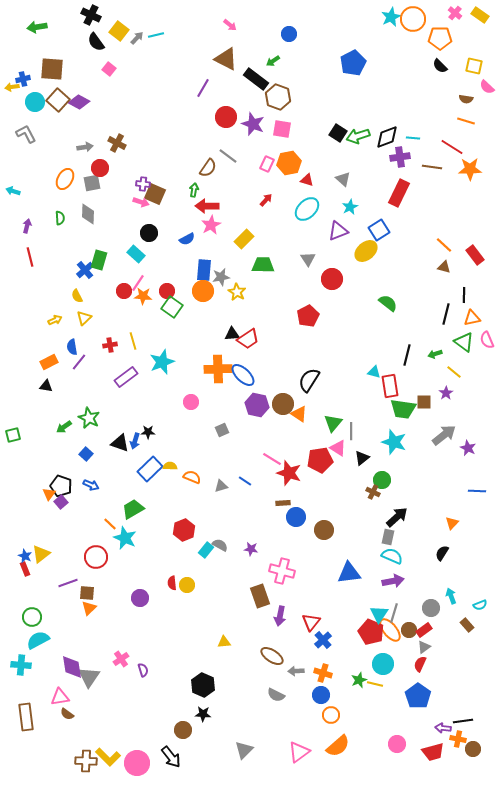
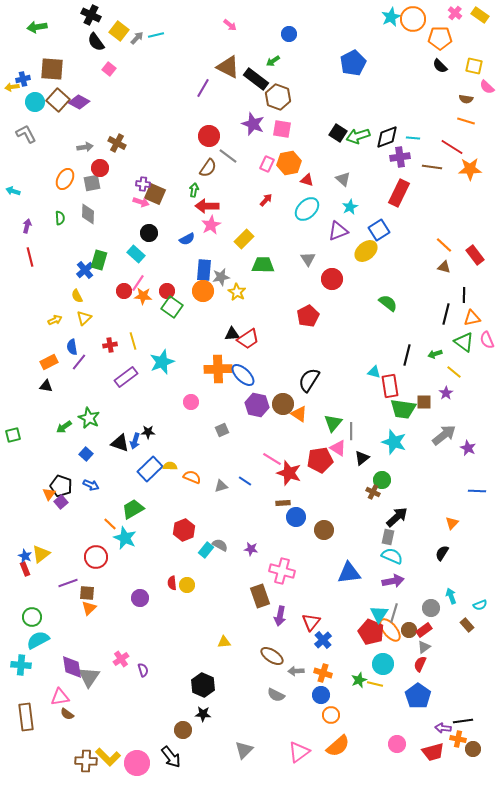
brown triangle at (226, 59): moved 2 px right, 8 px down
red circle at (226, 117): moved 17 px left, 19 px down
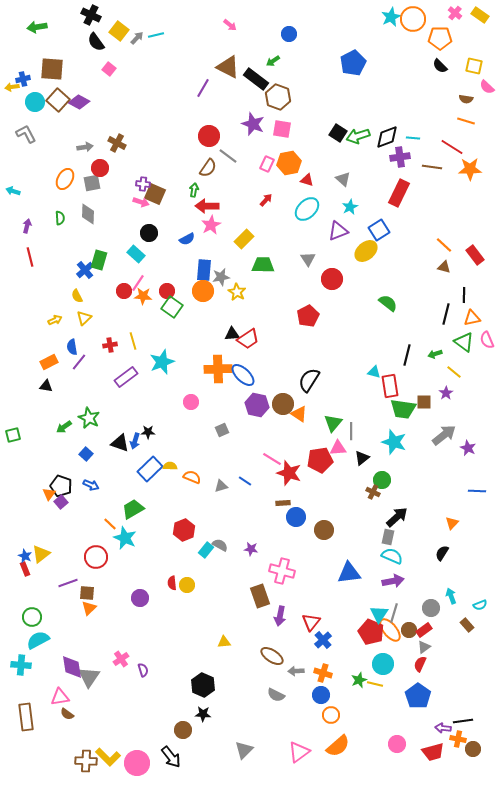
pink triangle at (338, 448): rotated 36 degrees counterclockwise
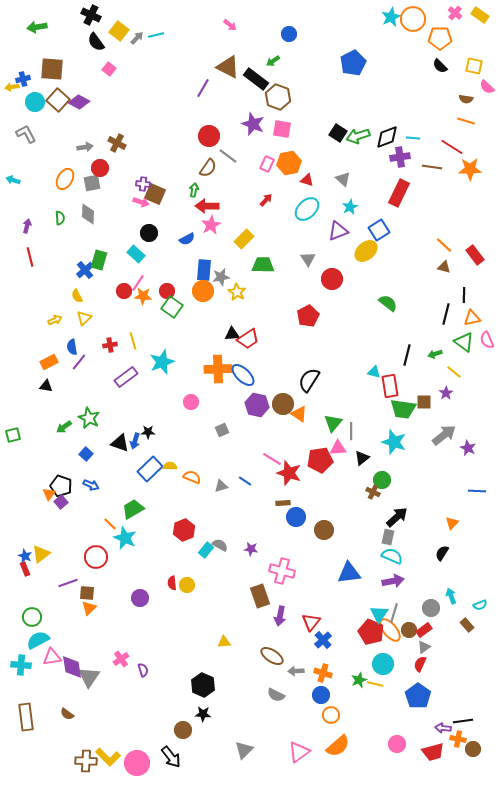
cyan arrow at (13, 191): moved 11 px up
pink triangle at (60, 697): moved 8 px left, 40 px up
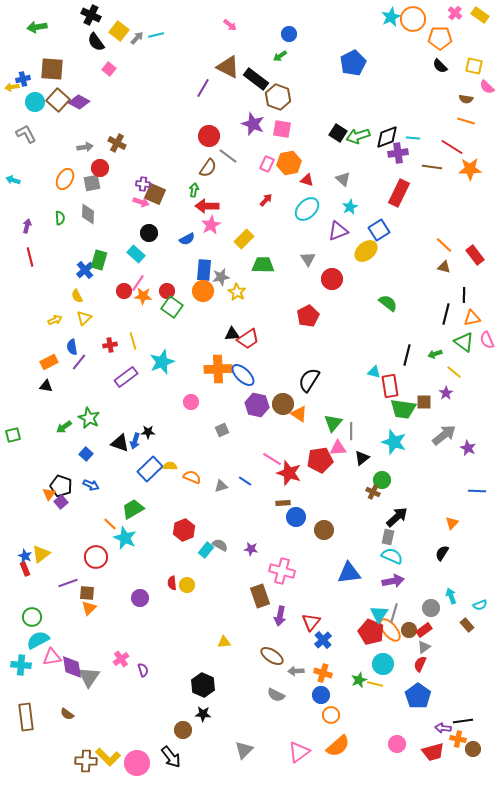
green arrow at (273, 61): moved 7 px right, 5 px up
purple cross at (400, 157): moved 2 px left, 4 px up
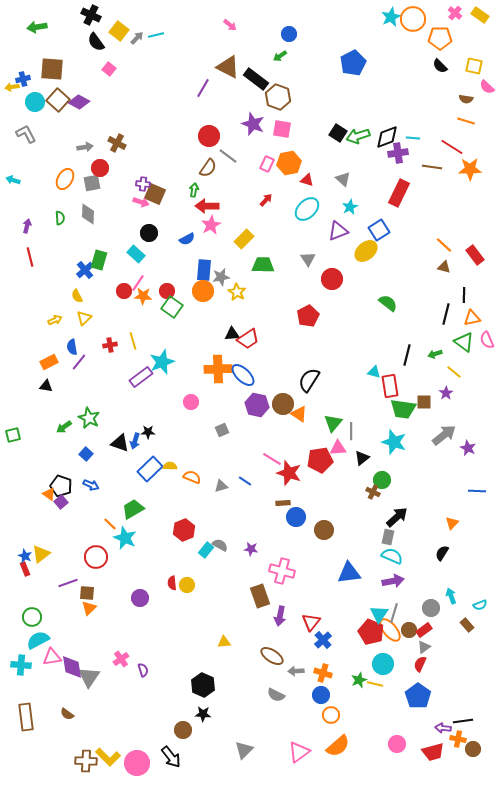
purple rectangle at (126, 377): moved 15 px right
orange triangle at (49, 494): rotated 32 degrees counterclockwise
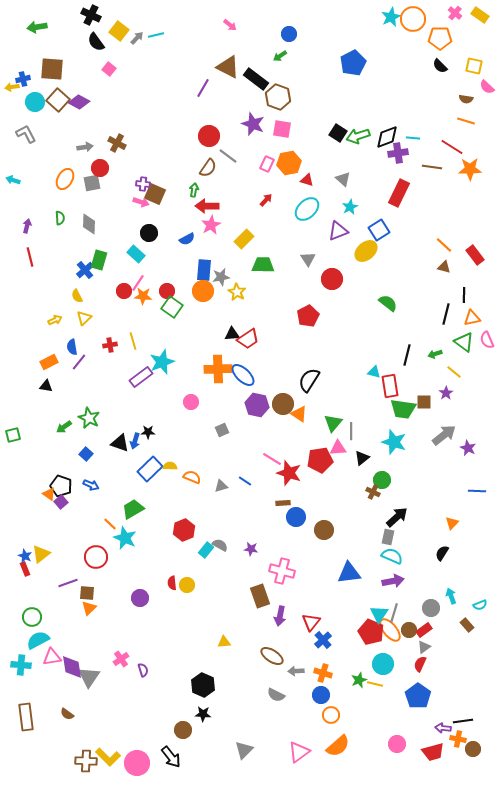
gray diamond at (88, 214): moved 1 px right, 10 px down
